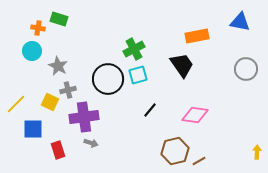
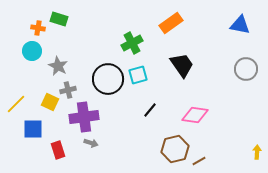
blue triangle: moved 3 px down
orange rectangle: moved 26 px left, 13 px up; rotated 25 degrees counterclockwise
green cross: moved 2 px left, 6 px up
brown hexagon: moved 2 px up
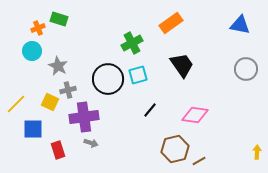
orange cross: rotated 32 degrees counterclockwise
